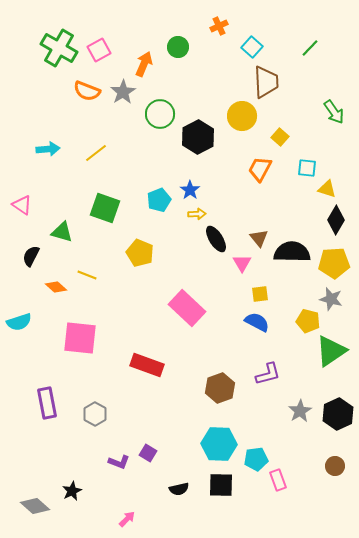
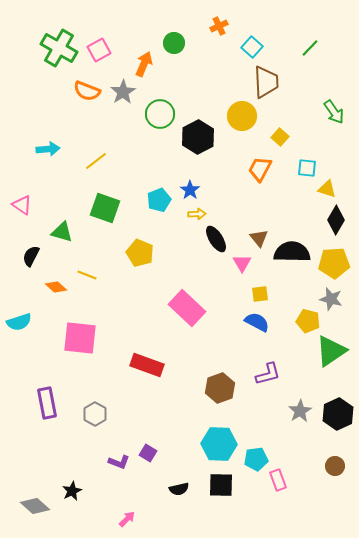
green circle at (178, 47): moved 4 px left, 4 px up
yellow line at (96, 153): moved 8 px down
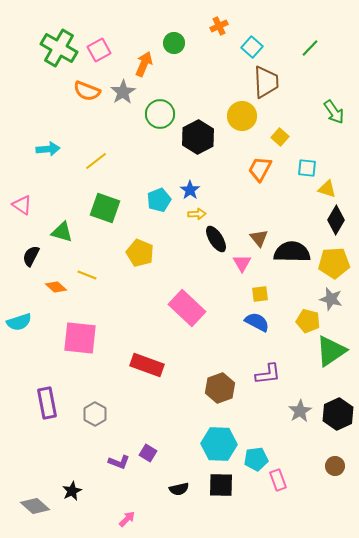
purple L-shape at (268, 374): rotated 8 degrees clockwise
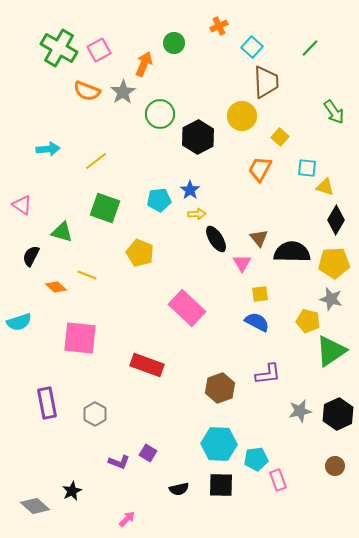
yellow triangle at (327, 189): moved 2 px left, 2 px up
cyan pentagon at (159, 200): rotated 15 degrees clockwise
gray star at (300, 411): rotated 20 degrees clockwise
